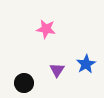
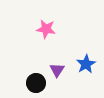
black circle: moved 12 px right
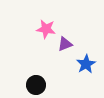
purple triangle: moved 8 px right, 26 px up; rotated 35 degrees clockwise
black circle: moved 2 px down
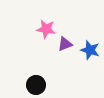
blue star: moved 4 px right, 14 px up; rotated 24 degrees counterclockwise
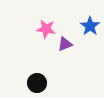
blue star: moved 24 px up; rotated 18 degrees clockwise
black circle: moved 1 px right, 2 px up
